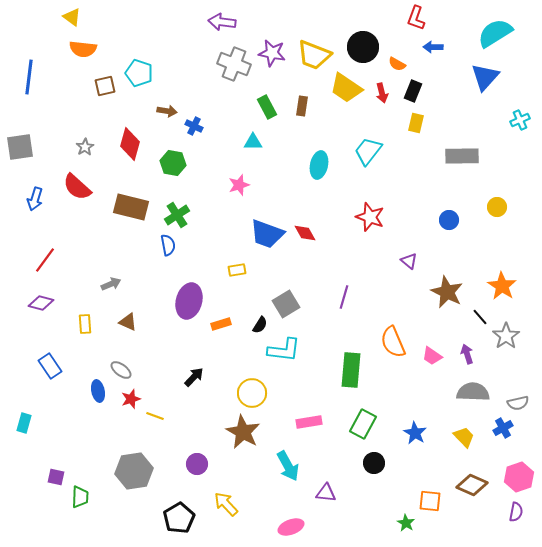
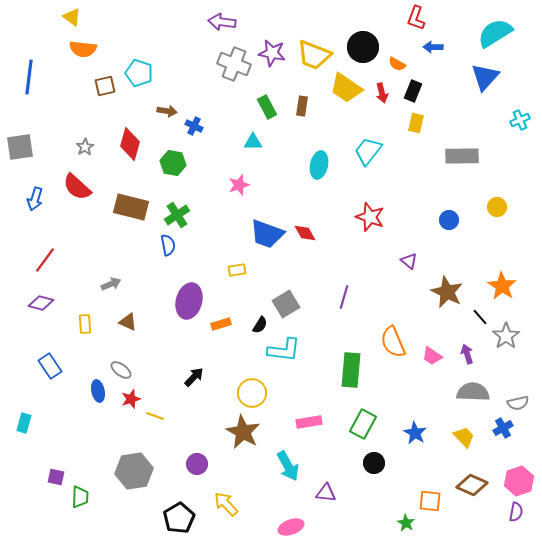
pink hexagon at (519, 477): moved 4 px down
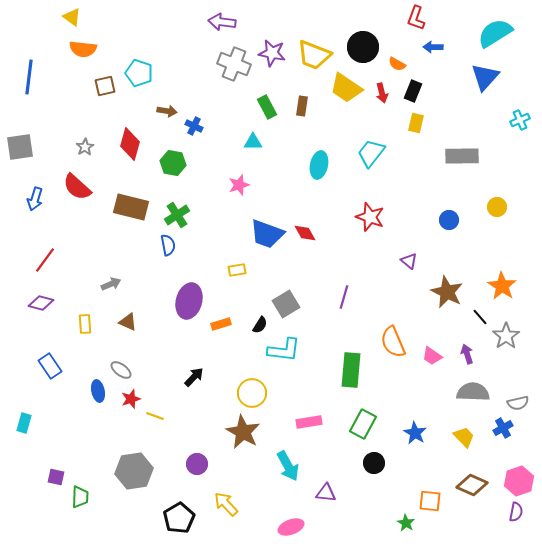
cyan trapezoid at (368, 151): moved 3 px right, 2 px down
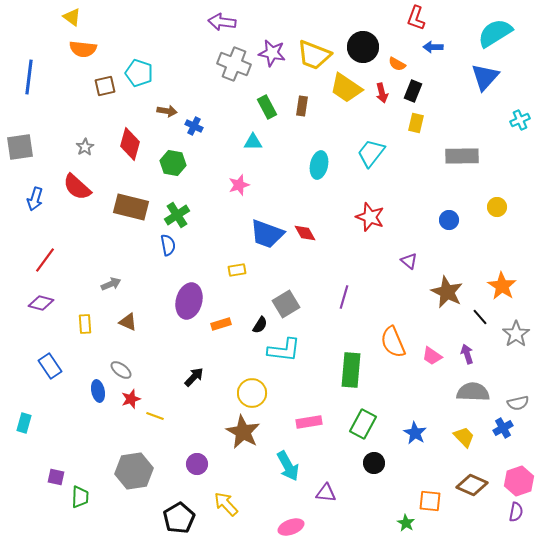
gray star at (506, 336): moved 10 px right, 2 px up
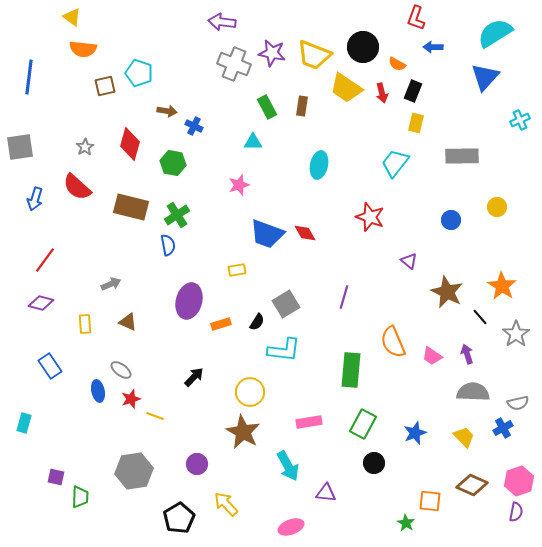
cyan trapezoid at (371, 153): moved 24 px right, 10 px down
blue circle at (449, 220): moved 2 px right
black semicircle at (260, 325): moved 3 px left, 3 px up
yellow circle at (252, 393): moved 2 px left, 1 px up
blue star at (415, 433): rotated 20 degrees clockwise
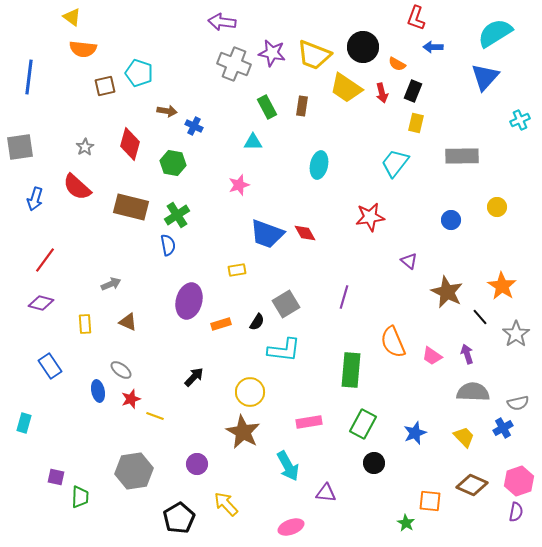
red star at (370, 217): rotated 28 degrees counterclockwise
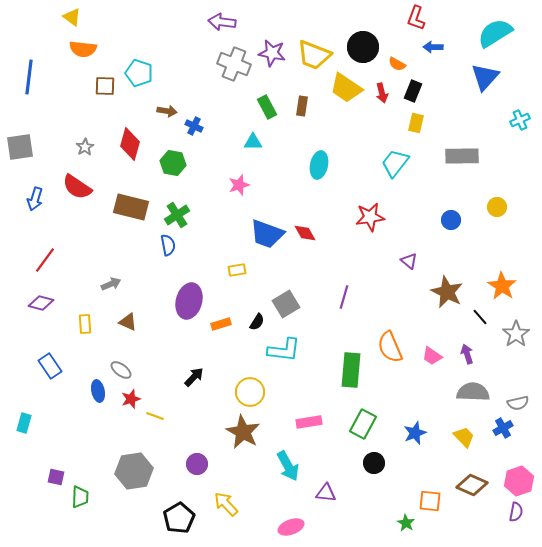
brown square at (105, 86): rotated 15 degrees clockwise
red semicircle at (77, 187): rotated 8 degrees counterclockwise
orange semicircle at (393, 342): moved 3 px left, 5 px down
